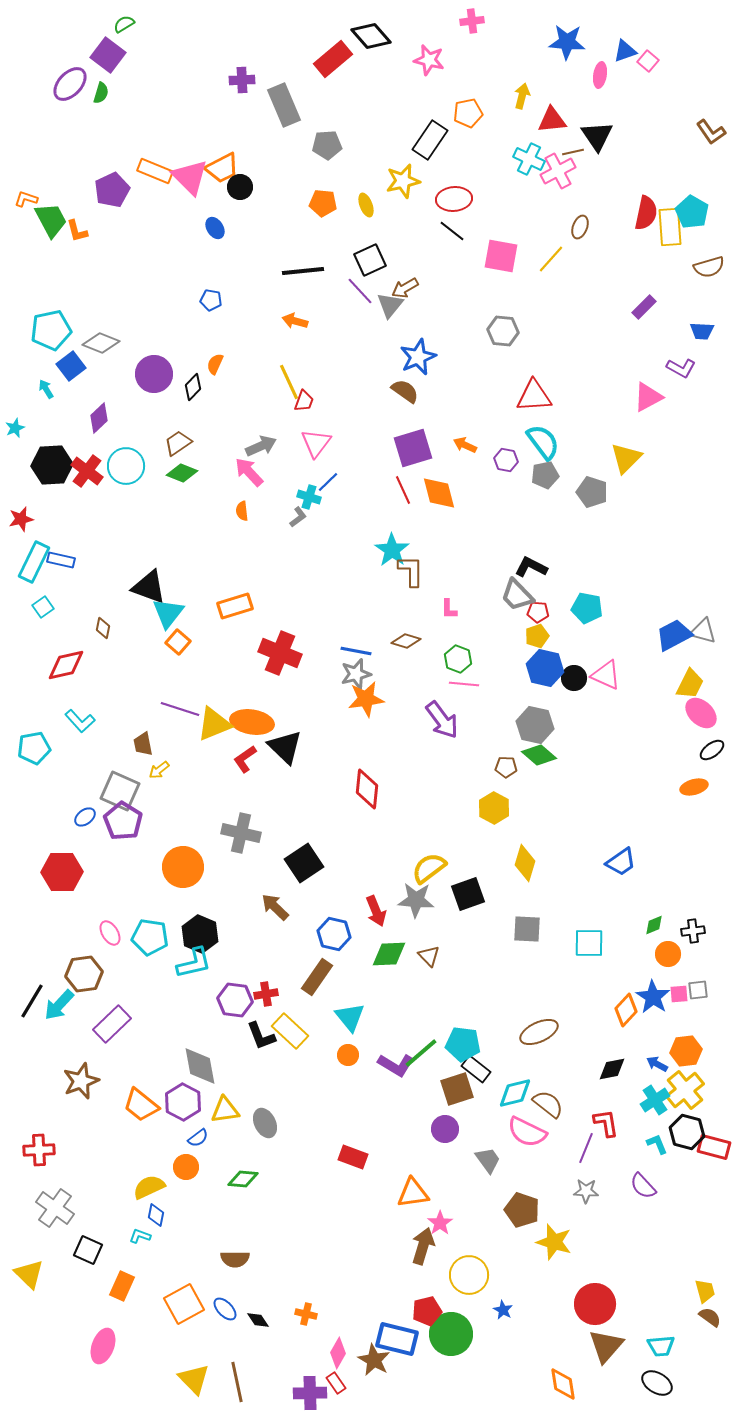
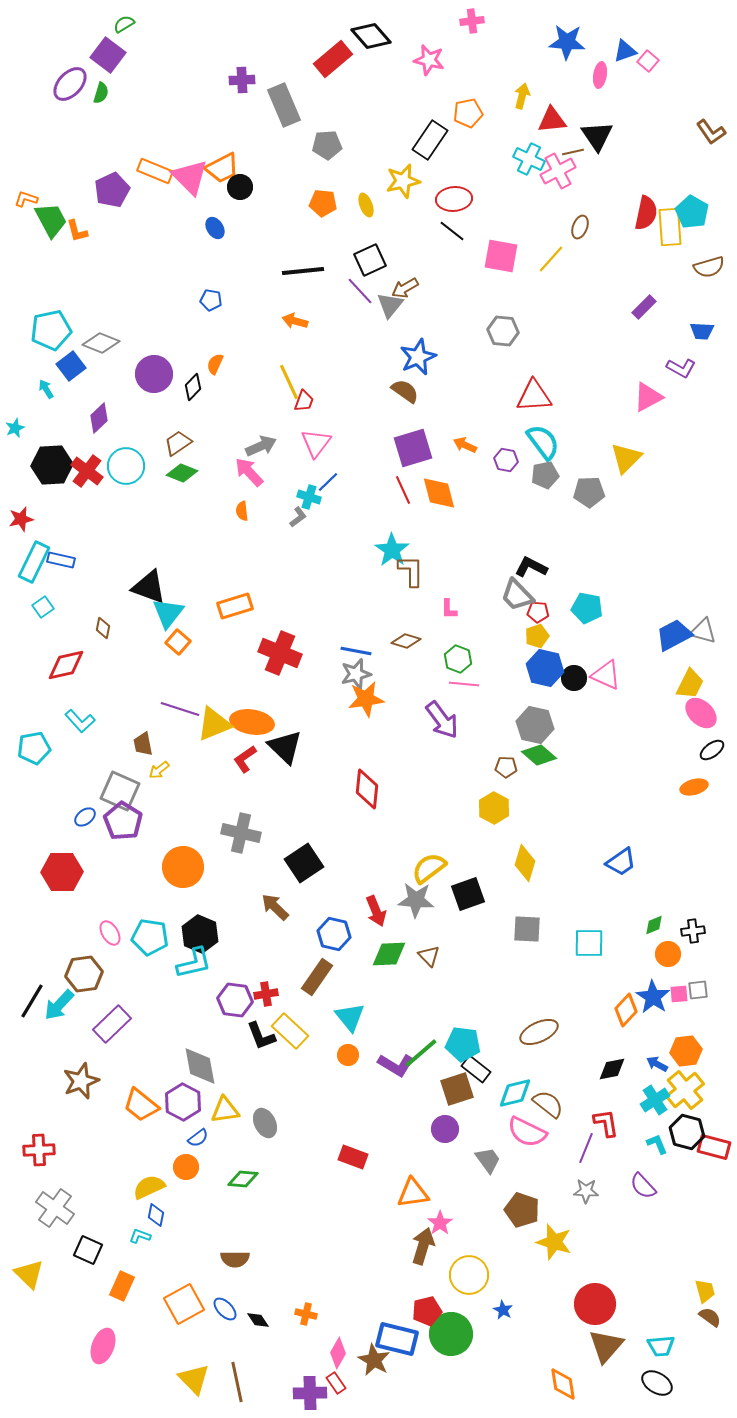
gray pentagon at (592, 492): moved 3 px left; rotated 20 degrees counterclockwise
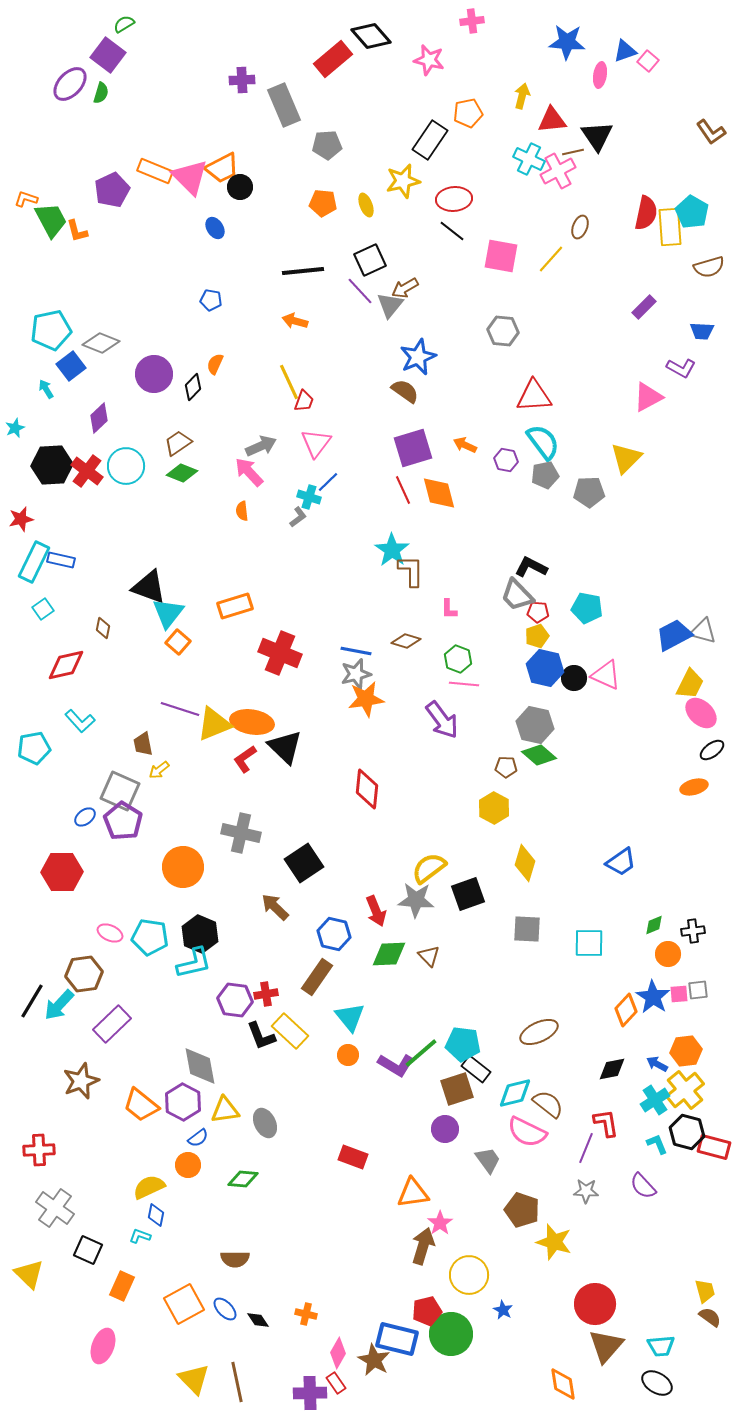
cyan square at (43, 607): moved 2 px down
pink ellipse at (110, 933): rotated 35 degrees counterclockwise
orange circle at (186, 1167): moved 2 px right, 2 px up
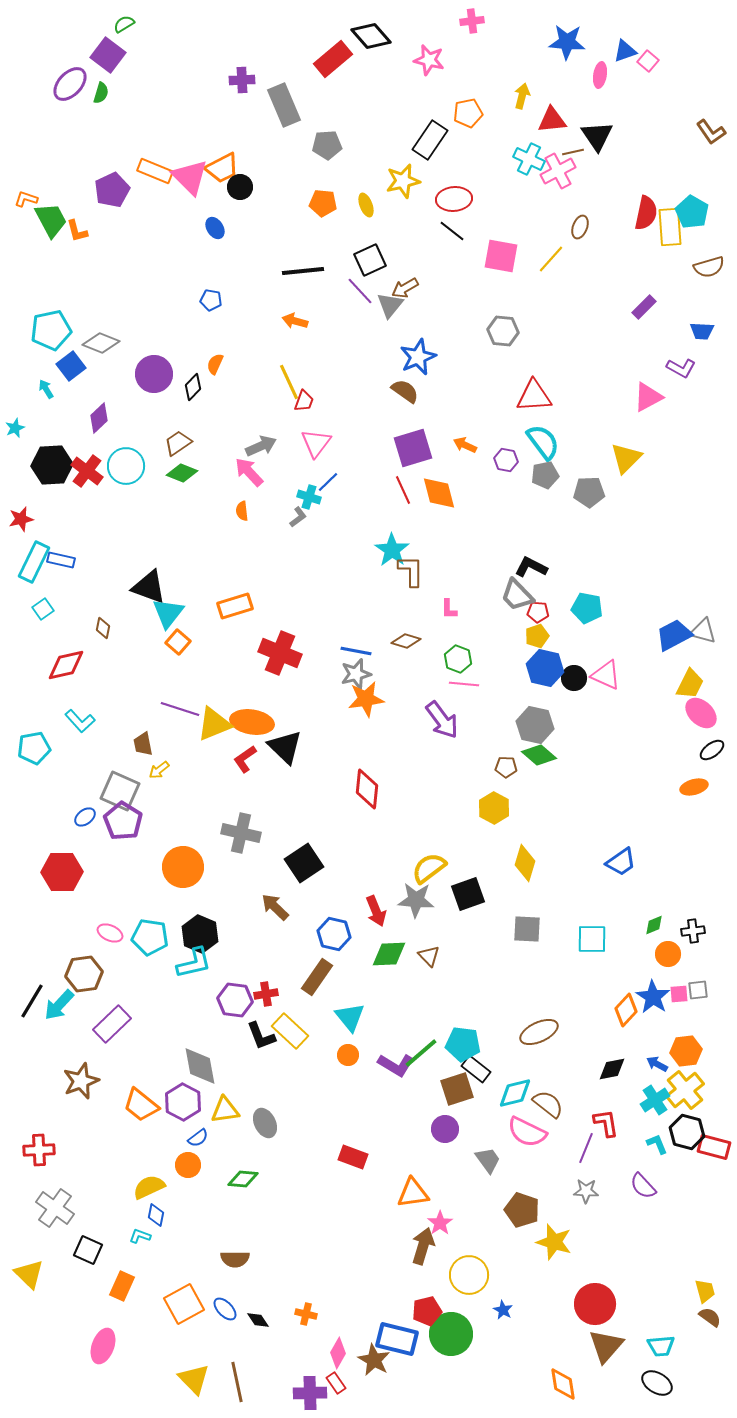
cyan square at (589, 943): moved 3 px right, 4 px up
